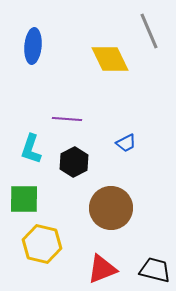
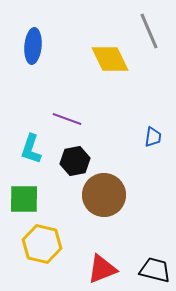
purple line: rotated 16 degrees clockwise
blue trapezoid: moved 27 px right, 6 px up; rotated 55 degrees counterclockwise
black hexagon: moved 1 px right, 1 px up; rotated 16 degrees clockwise
brown circle: moved 7 px left, 13 px up
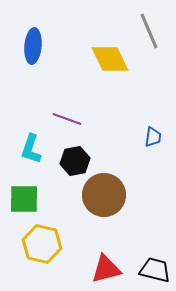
red triangle: moved 4 px right; rotated 8 degrees clockwise
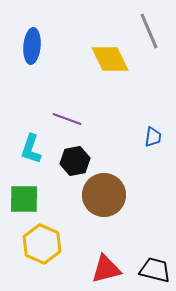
blue ellipse: moved 1 px left
yellow hexagon: rotated 9 degrees clockwise
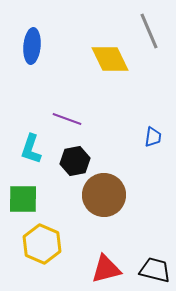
green square: moved 1 px left
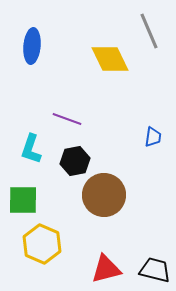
green square: moved 1 px down
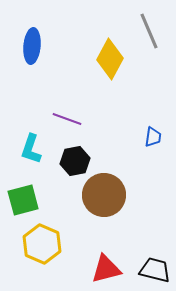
yellow diamond: rotated 54 degrees clockwise
green square: rotated 16 degrees counterclockwise
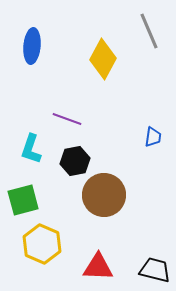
yellow diamond: moved 7 px left
red triangle: moved 8 px left, 2 px up; rotated 16 degrees clockwise
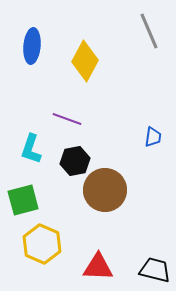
yellow diamond: moved 18 px left, 2 px down
brown circle: moved 1 px right, 5 px up
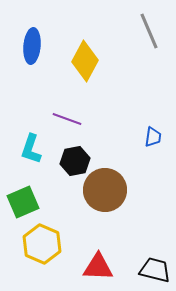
green square: moved 2 px down; rotated 8 degrees counterclockwise
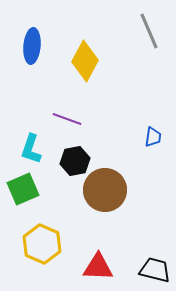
green square: moved 13 px up
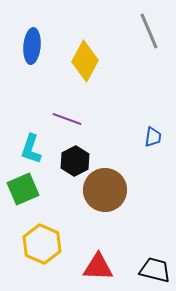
black hexagon: rotated 16 degrees counterclockwise
